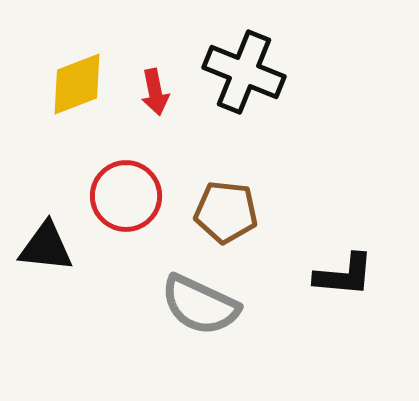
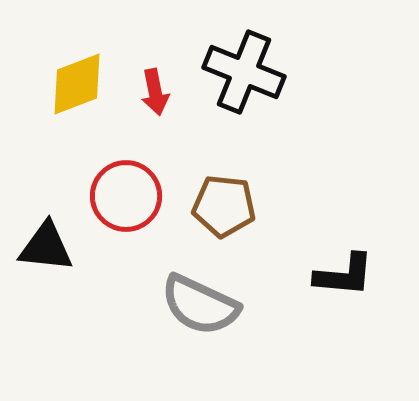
brown pentagon: moved 2 px left, 6 px up
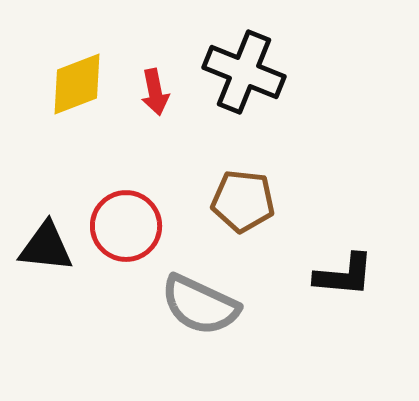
red circle: moved 30 px down
brown pentagon: moved 19 px right, 5 px up
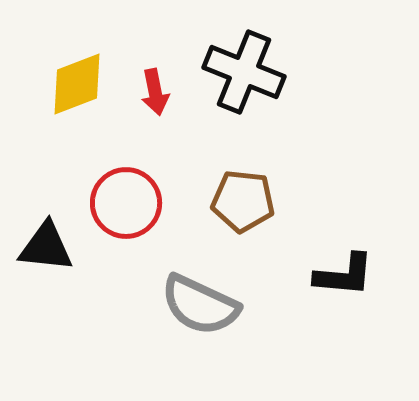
red circle: moved 23 px up
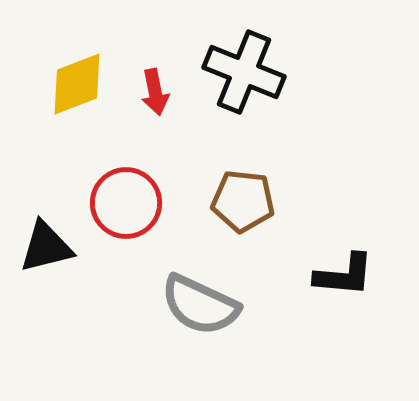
black triangle: rotated 20 degrees counterclockwise
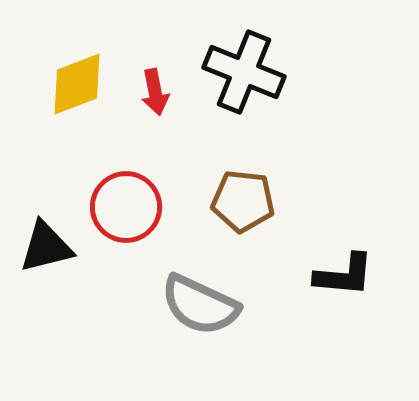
red circle: moved 4 px down
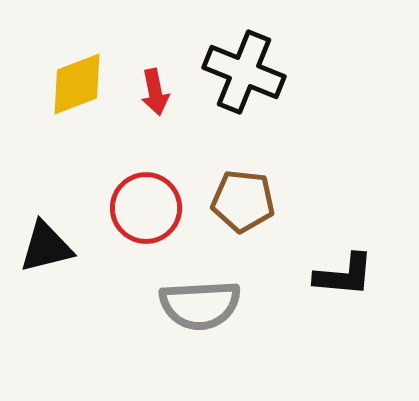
red circle: moved 20 px right, 1 px down
gray semicircle: rotated 28 degrees counterclockwise
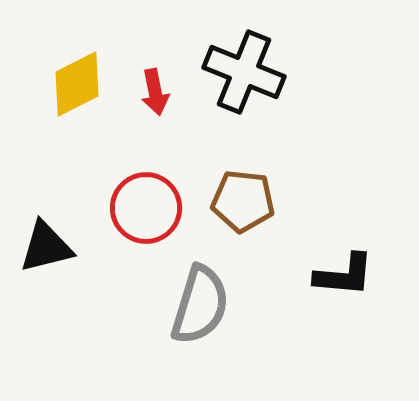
yellow diamond: rotated 6 degrees counterclockwise
gray semicircle: rotated 70 degrees counterclockwise
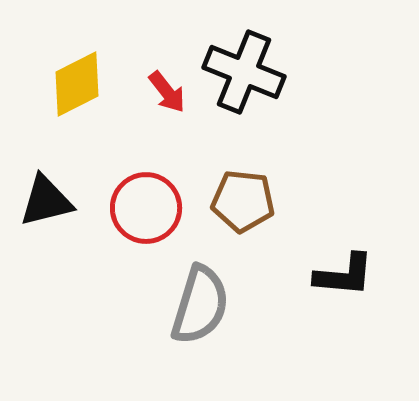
red arrow: moved 12 px right; rotated 27 degrees counterclockwise
black triangle: moved 46 px up
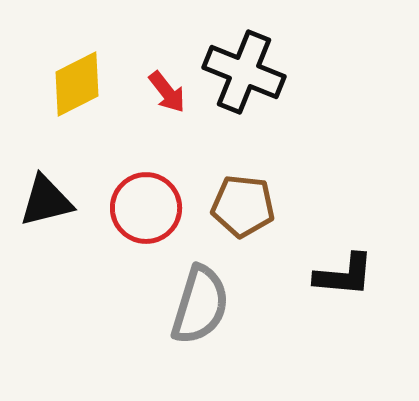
brown pentagon: moved 5 px down
